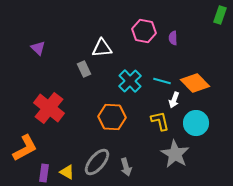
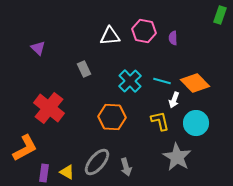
white triangle: moved 8 px right, 12 px up
gray star: moved 2 px right, 3 px down
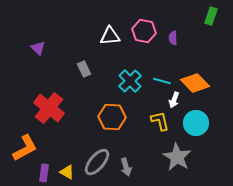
green rectangle: moved 9 px left, 1 px down
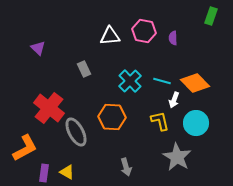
gray ellipse: moved 21 px left, 30 px up; rotated 68 degrees counterclockwise
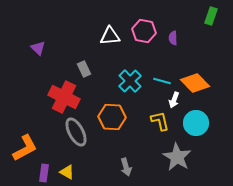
red cross: moved 15 px right, 11 px up; rotated 12 degrees counterclockwise
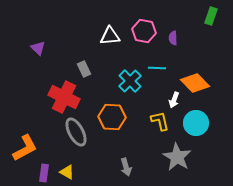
cyan line: moved 5 px left, 13 px up; rotated 12 degrees counterclockwise
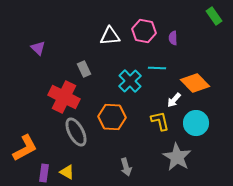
green rectangle: moved 3 px right; rotated 54 degrees counterclockwise
white arrow: rotated 21 degrees clockwise
